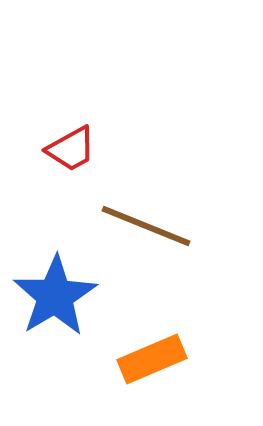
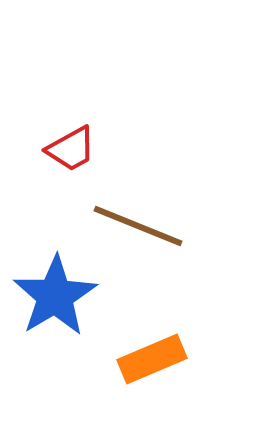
brown line: moved 8 px left
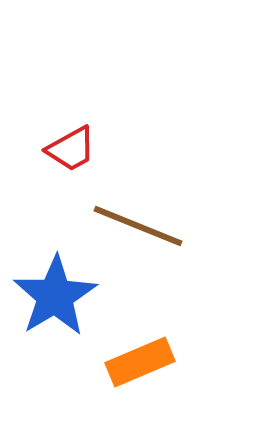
orange rectangle: moved 12 px left, 3 px down
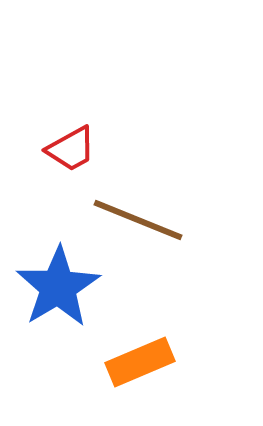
brown line: moved 6 px up
blue star: moved 3 px right, 9 px up
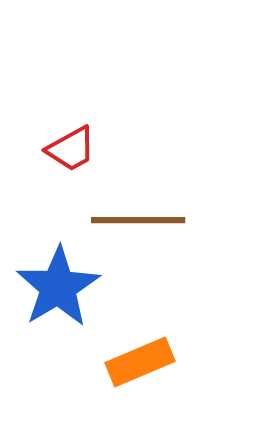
brown line: rotated 22 degrees counterclockwise
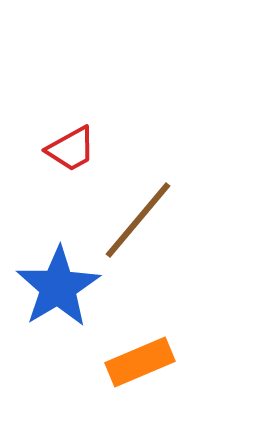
brown line: rotated 50 degrees counterclockwise
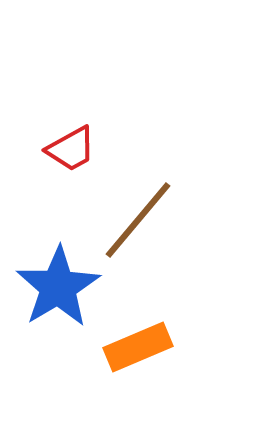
orange rectangle: moved 2 px left, 15 px up
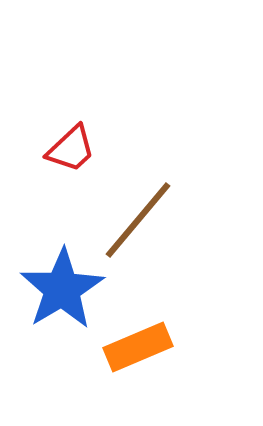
red trapezoid: rotated 14 degrees counterclockwise
blue star: moved 4 px right, 2 px down
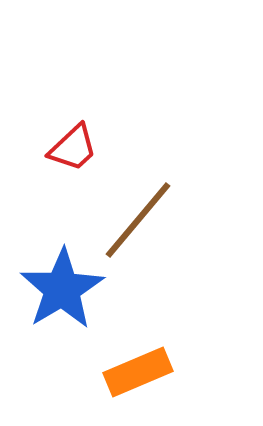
red trapezoid: moved 2 px right, 1 px up
orange rectangle: moved 25 px down
